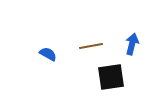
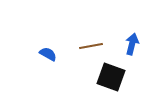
black square: rotated 28 degrees clockwise
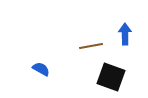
blue arrow: moved 7 px left, 10 px up; rotated 15 degrees counterclockwise
blue semicircle: moved 7 px left, 15 px down
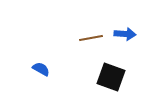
blue arrow: rotated 95 degrees clockwise
brown line: moved 8 px up
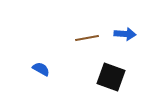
brown line: moved 4 px left
